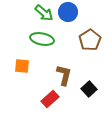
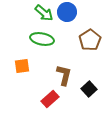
blue circle: moved 1 px left
orange square: rotated 14 degrees counterclockwise
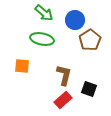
blue circle: moved 8 px right, 8 px down
orange square: rotated 14 degrees clockwise
black square: rotated 28 degrees counterclockwise
red rectangle: moved 13 px right, 1 px down
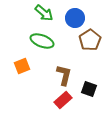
blue circle: moved 2 px up
green ellipse: moved 2 px down; rotated 10 degrees clockwise
orange square: rotated 28 degrees counterclockwise
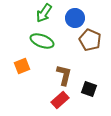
green arrow: rotated 84 degrees clockwise
brown pentagon: rotated 15 degrees counterclockwise
red rectangle: moved 3 px left
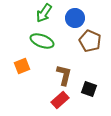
brown pentagon: moved 1 px down
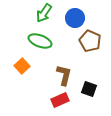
green ellipse: moved 2 px left
orange square: rotated 21 degrees counterclockwise
red rectangle: rotated 18 degrees clockwise
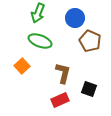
green arrow: moved 6 px left; rotated 12 degrees counterclockwise
brown L-shape: moved 1 px left, 2 px up
